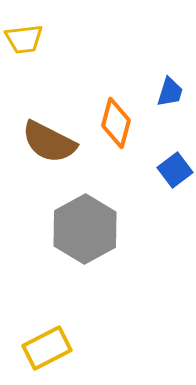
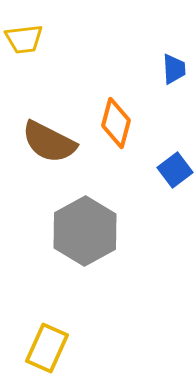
blue trapezoid: moved 4 px right, 23 px up; rotated 20 degrees counterclockwise
gray hexagon: moved 2 px down
yellow rectangle: rotated 39 degrees counterclockwise
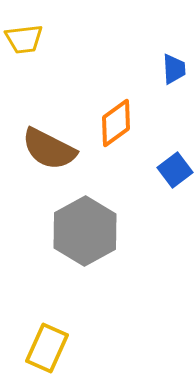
orange diamond: rotated 39 degrees clockwise
brown semicircle: moved 7 px down
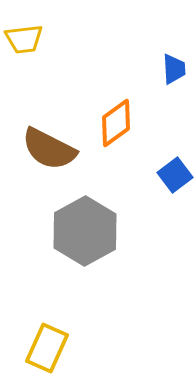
blue square: moved 5 px down
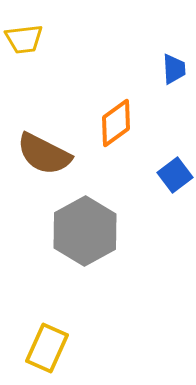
brown semicircle: moved 5 px left, 5 px down
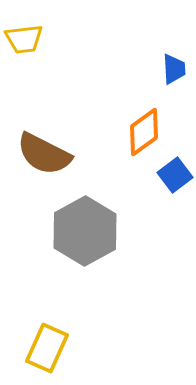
orange diamond: moved 28 px right, 9 px down
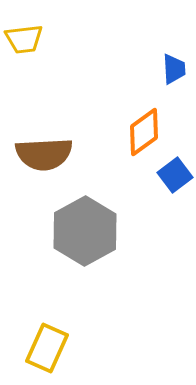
brown semicircle: rotated 30 degrees counterclockwise
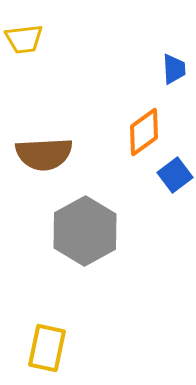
yellow rectangle: rotated 12 degrees counterclockwise
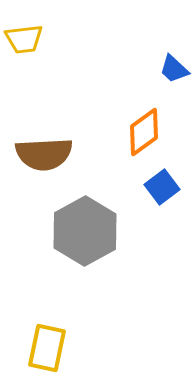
blue trapezoid: rotated 136 degrees clockwise
blue square: moved 13 px left, 12 px down
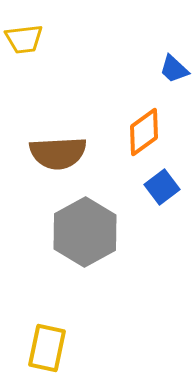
brown semicircle: moved 14 px right, 1 px up
gray hexagon: moved 1 px down
